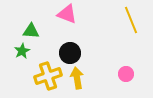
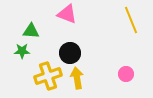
green star: rotated 28 degrees clockwise
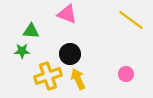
yellow line: rotated 32 degrees counterclockwise
black circle: moved 1 px down
yellow arrow: moved 1 px right, 1 px down; rotated 15 degrees counterclockwise
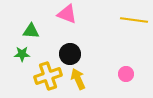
yellow line: moved 3 px right; rotated 28 degrees counterclockwise
green star: moved 3 px down
